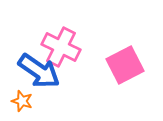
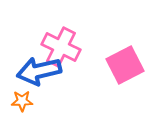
blue arrow: rotated 132 degrees clockwise
orange star: rotated 20 degrees counterclockwise
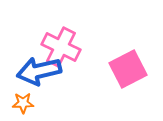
pink square: moved 3 px right, 4 px down
orange star: moved 1 px right, 2 px down
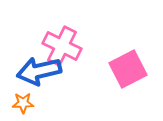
pink cross: moved 1 px right, 1 px up
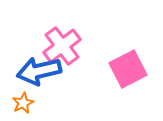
pink cross: rotated 27 degrees clockwise
orange star: rotated 25 degrees counterclockwise
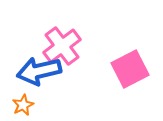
pink square: moved 2 px right
orange star: moved 2 px down
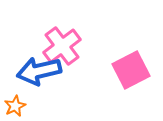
pink square: moved 1 px right, 1 px down
orange star: moved 8 px left, 1 px down
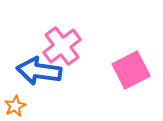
blue arrow: rotated 21 degrees clockwise
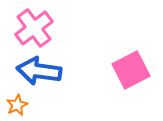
pink cross: moved 28 px left, 18 px up
orange star: moved 2 px right, 1 px up
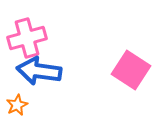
pink cross: moved 7 px left, 10 px down; rotated 21 degrees clockwise
pink square: rotated 30 degrees counterclockwise
